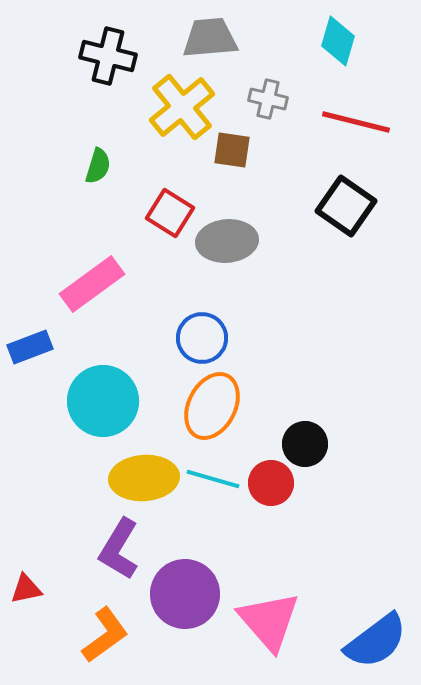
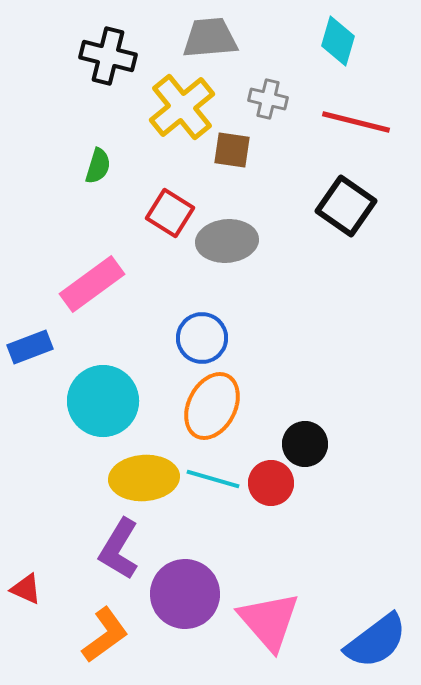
red triangle: rotated 36 degrees clockwise
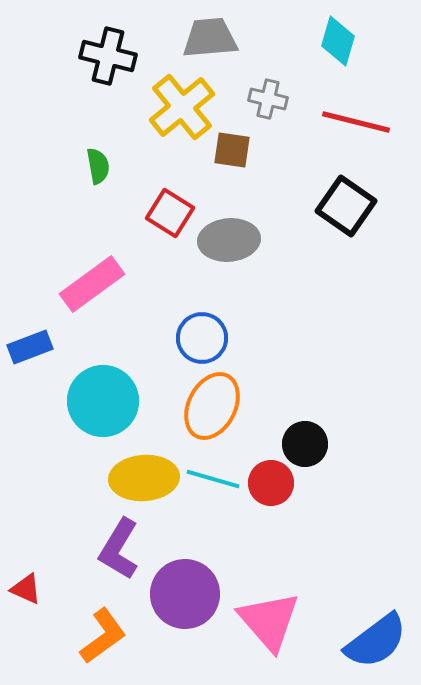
green semicircle: rotated 27 degrees counterclockwise
gray ellipse: moved 2 px right, 1 px up
orange L-shape: moved 2 px left, 1 px down
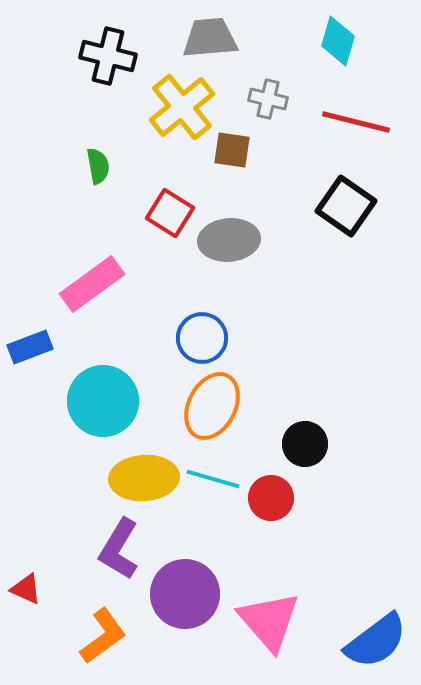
red circle: moved 15 px down
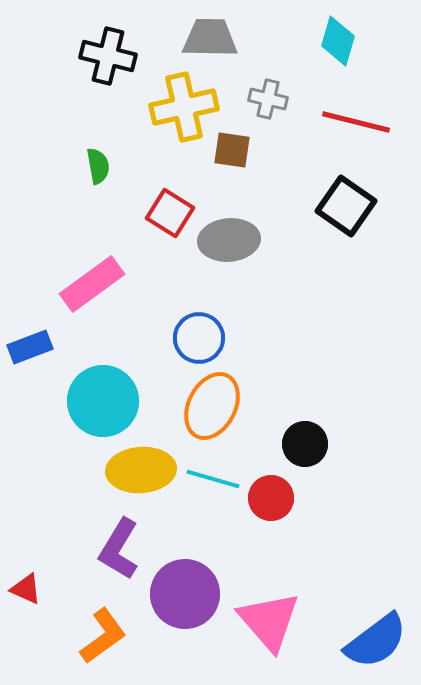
gray trapezoid: rotated 6 degrees clockwise
yellow cross: moved 2 px right; rotated 26 degrees clockwise
blue circle: moved 3 px left
yellow ellipse: moved 3 px left, 8 px up
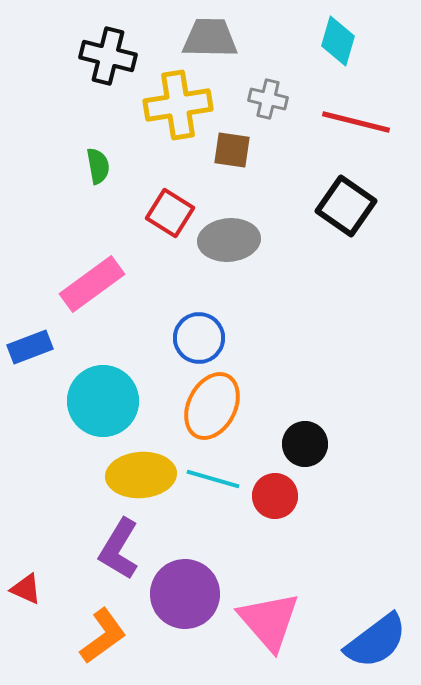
yellow cross: moved 6 px left, 2 px up; rotated 4 degrees clockwise
yellow ellipse: moved 5 px down
red circle: moved 4 px right, 2 px up
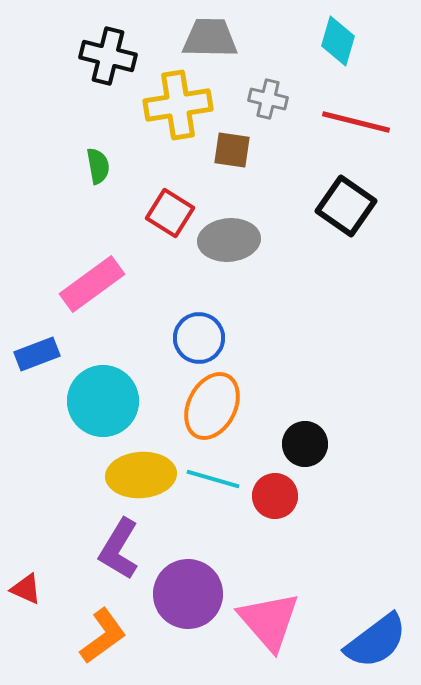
blue rectangle: moved 7 px right, 7 px down
purple circle: moved 3 px right
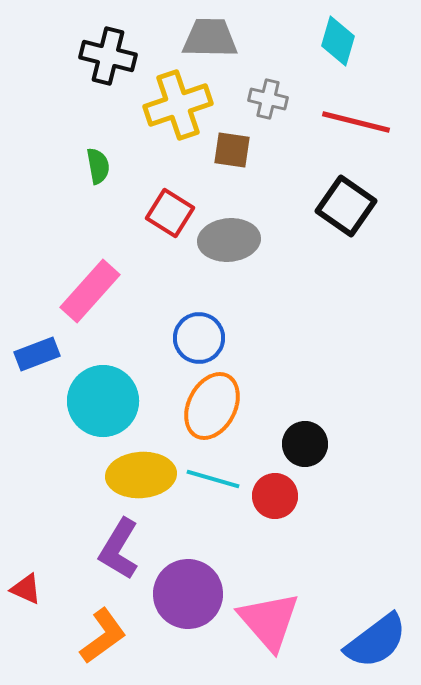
yellow cross: rotated 10 degrees counterclockwise
pink rectangle: moved 2 px left, 7 px down; rotated 12 degrees counterclockwise
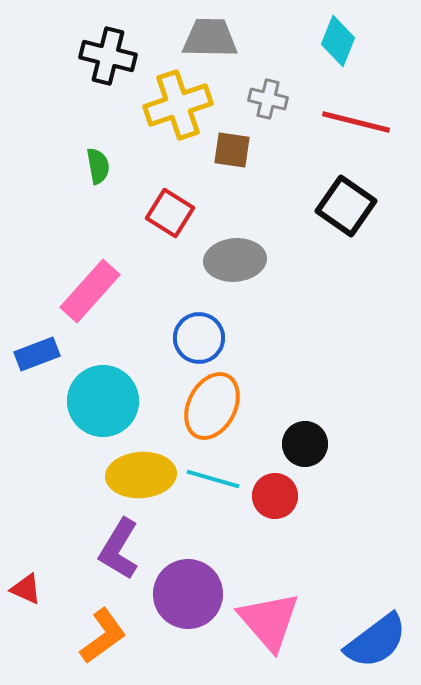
cyan diamond: rotated 6 degrees clockwise
gray ellipse: moved 6 px right, 20 px down
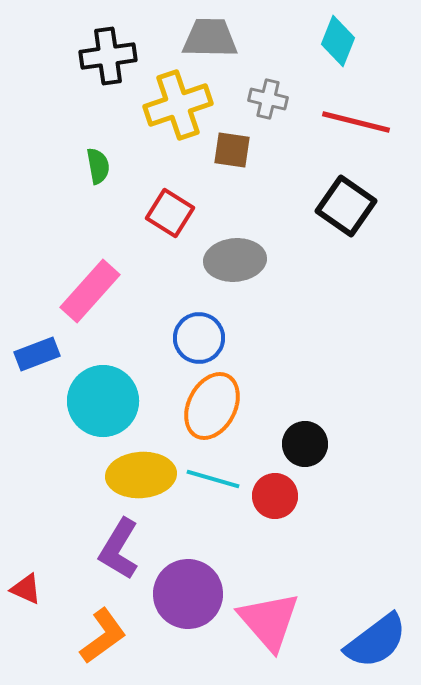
black cross: rotated 22 degrees counterclockwise
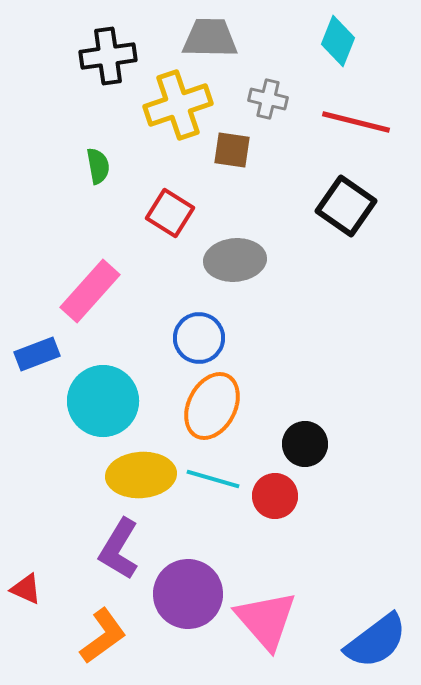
pink triangle: moved 3 px left, 1 px up
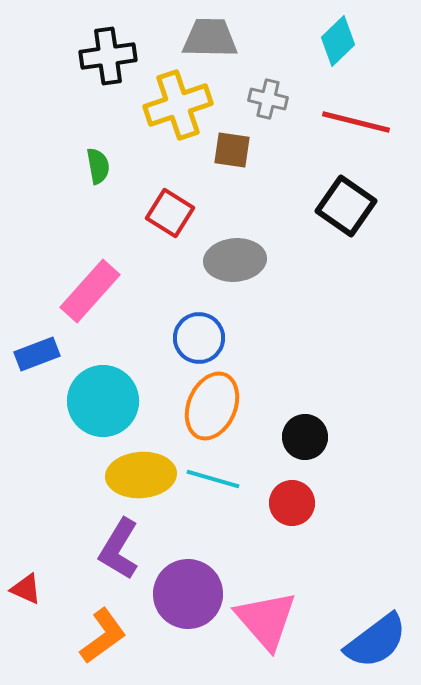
cyan diamond: rotated 24 degrees clockwise
orange ellipse: rotated 4 degrees counterclockwise
black circle: moved 7 px up
red circle: moved 17 px right, 7 px down
